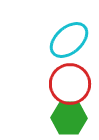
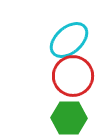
red circle: moved 3 px right, 8 px up
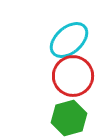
green hexagon: rotated 16 degrees counterclockwise
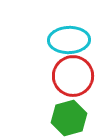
cyan ellipse: rotated 39 degrees clockwise
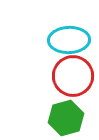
green hexagon: moved 3 px left
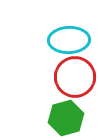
red circle: moved 2 px right, 1 px down
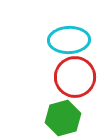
green hexagon: moved 3 px left
